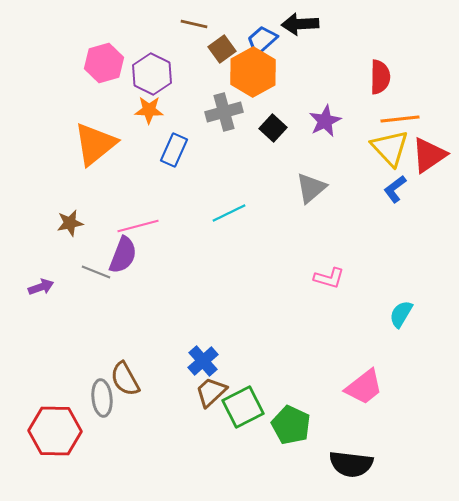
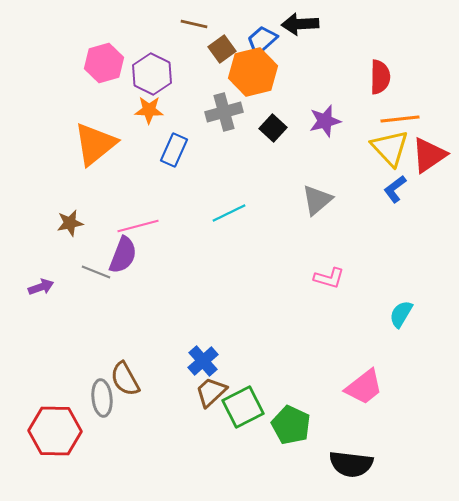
orange hexagon: rotated 15 degrees clockwise
purple star: rotated 12 degrees clockwise
gray triangle: moved 6 px right, 12 px down
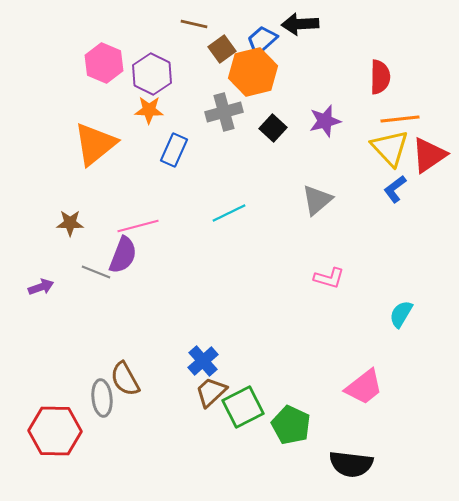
pink hexagon: rotated 21 degrees counterclockwise
brown star: rotated 12 degrees clockwise
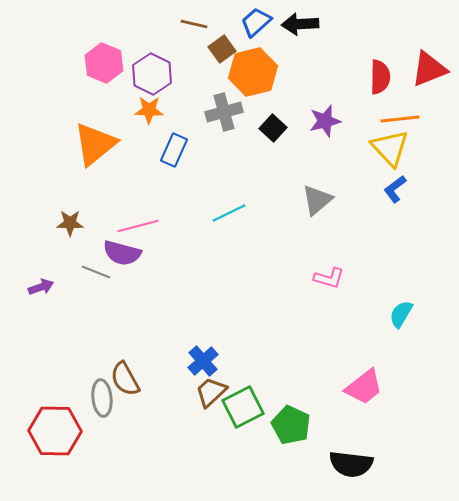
blue trapezoid: moved 6 px left, 18 px up
red triangle: moved 86 px up; rotated 12 degrees clockwise
purple semicircle: moved 1 px left, 2 px up; rotated 84 degrees clockwise
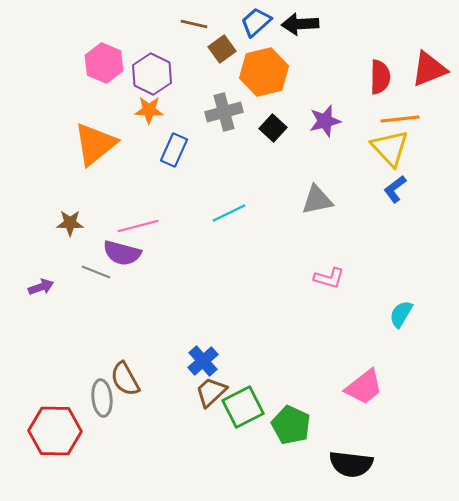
orange hexagon: moved 11 px right
gray triangle: rotated 28 degrees clockwise
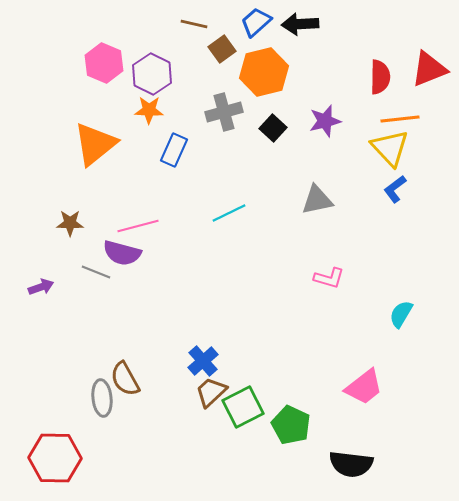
red hexagon: moved 27 px down
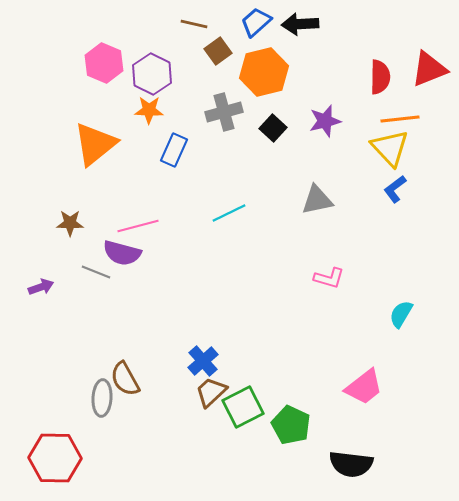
brown square: moved 4 px left, 2 px down
gray ellipse: rotated 9 degrees clockwise
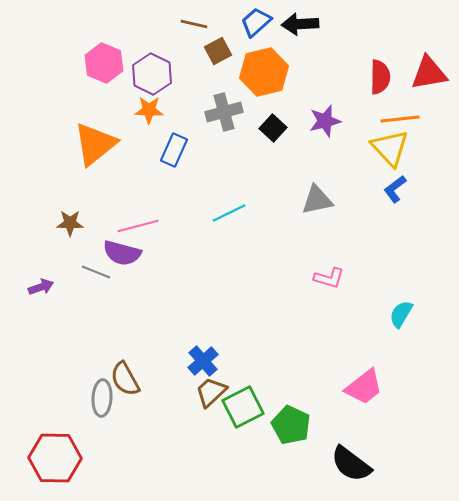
brown square: rotated 8 degrees clockwise
red triangle: moved 4 px down; rotated 12 degrees clockwise
black semicircle: rotated 30 degrees clockwise
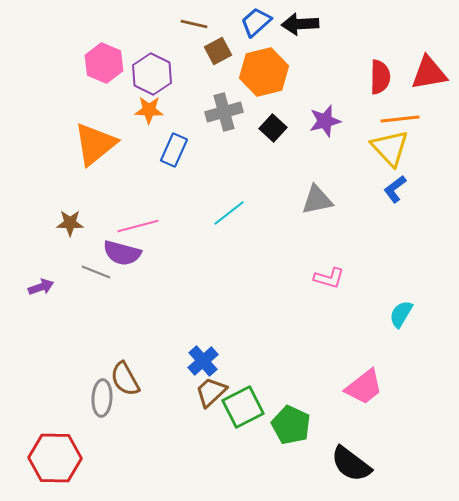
cyan line: rotated 12 degrees counterclockwise
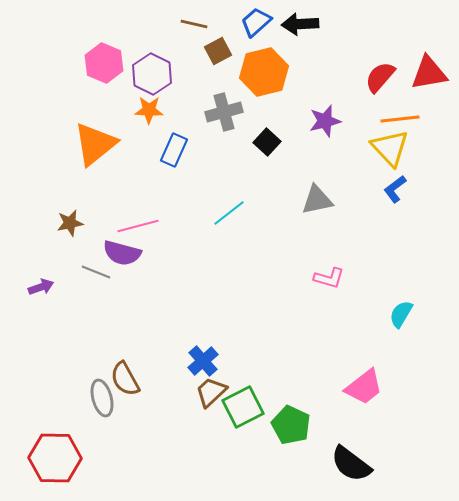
red semicircle: rotated 140 degrees counterclockwise
black square: moved 6 px left, 14 px down
brown star: rotated 12 degrees counterclockwise
gray ellipse: rotated 18 degrees counterclockwise
